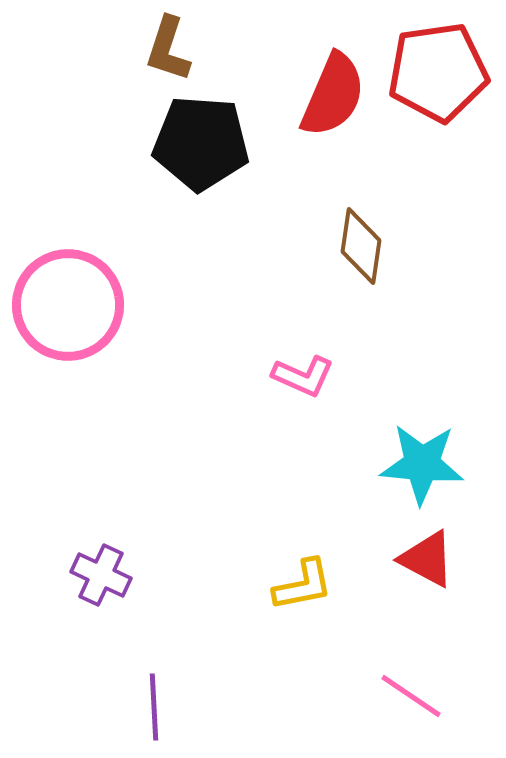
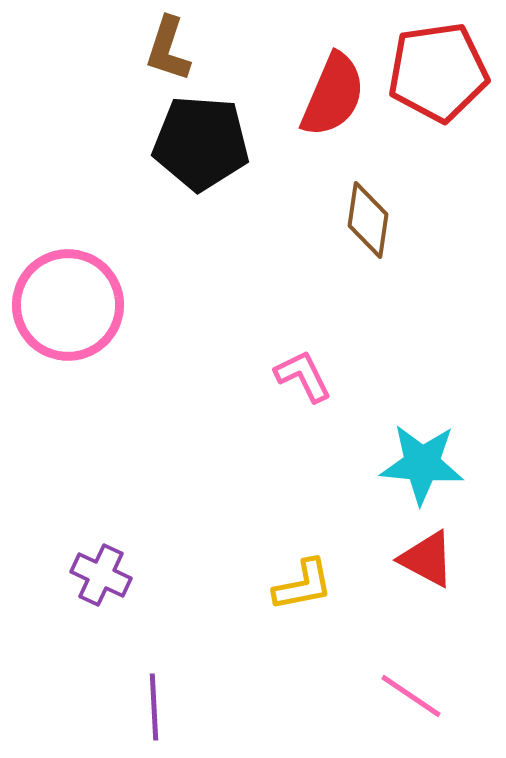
brown diamond: moved 7 px right, 26 px up
pink L-shape: rotated 140 degrees counterclockwise
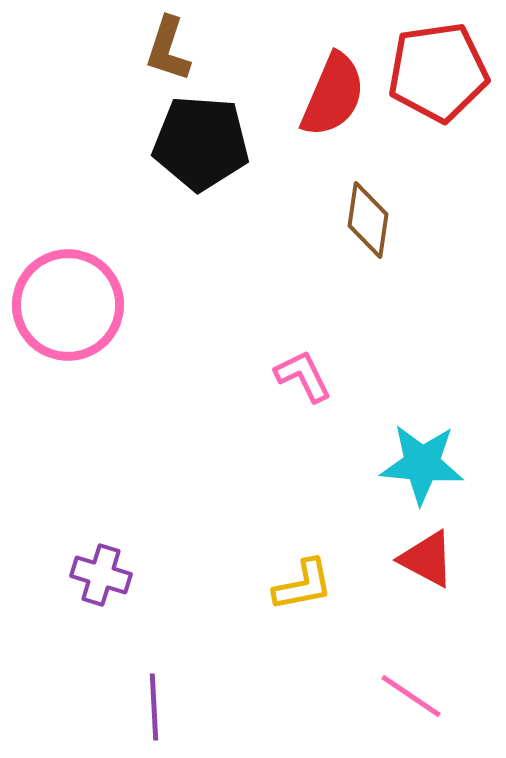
purple cross: rotated 8 degrees counterclockwise
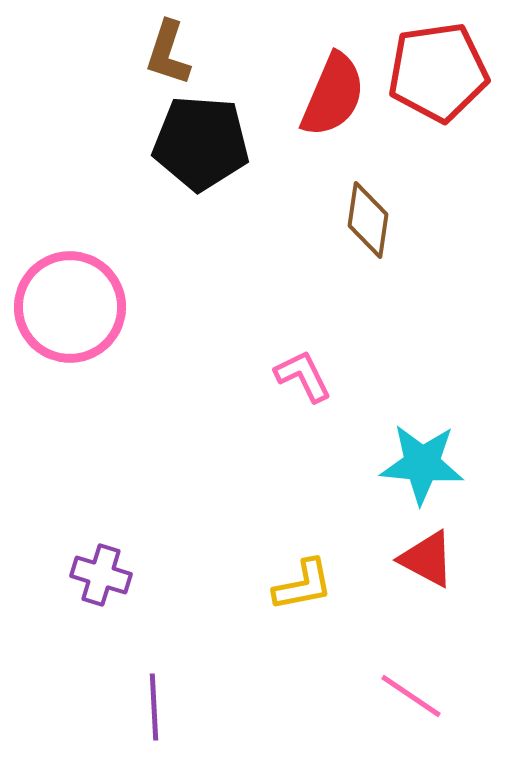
brown L-shape: moved 4 px down
pink circle: moved 2 px right, 2 px down
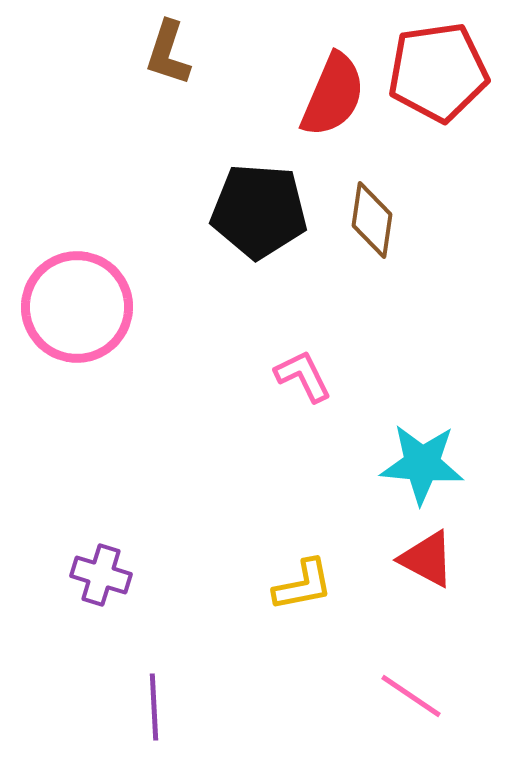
black pentagon: moved 58 px right, 68 px down
brown diamond: moved 4 px right
pink circle: moved 7 px right
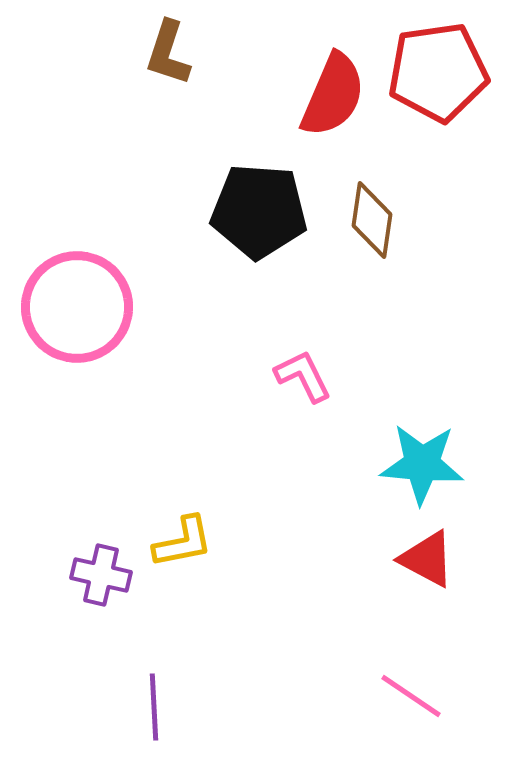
purple cross: rotated 4 degrees counterclockwise
yellow L-shape: moved 120 px left, 43 px up
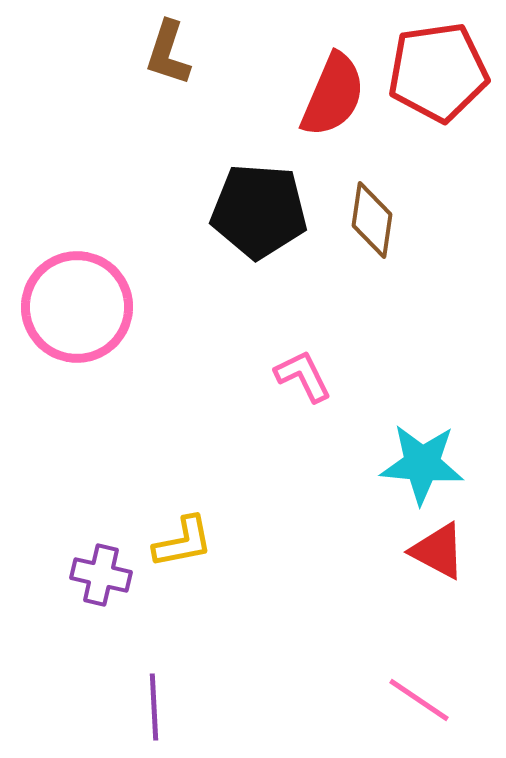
red triangle: moved 11 px right, 8 px up
pink line: moved 8 px right, 4 px down
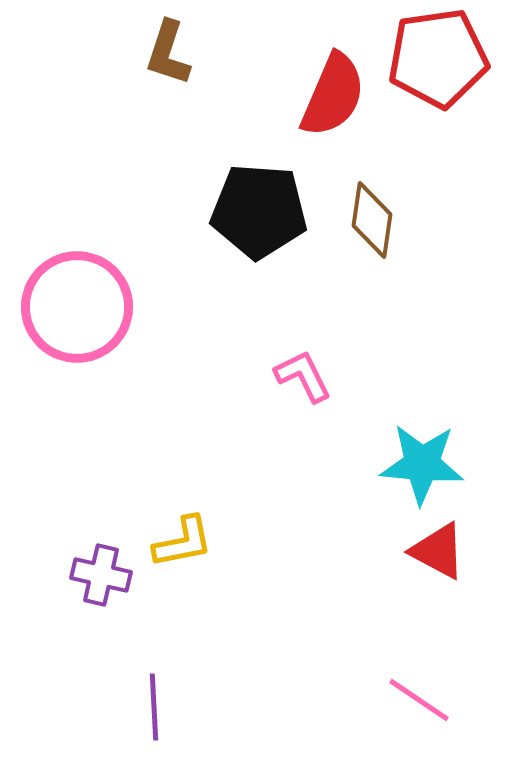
red pentagon: moved 14 px up
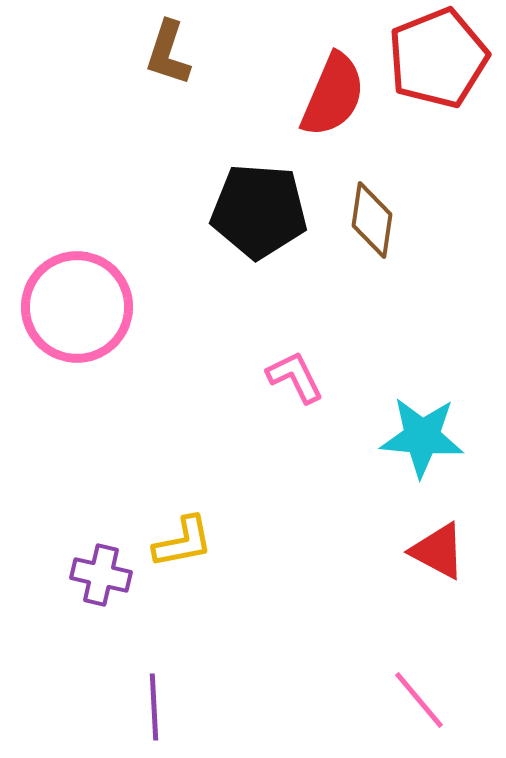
red pentagon: rotated 14 degrees counterclockwise
pink L-shape: moved 8 px left, 1 px down
cyan star: moved 27 px up
pink line: rotated 16 degrees clockwise
